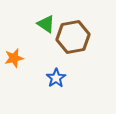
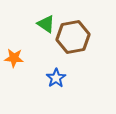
orange star: rotated 18 degrees clockwise
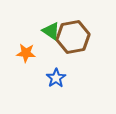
green triangle: moved 5 px right, 7 px down
orange star: moved 12 px right, 5 px up
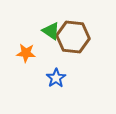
brown hexagon: rotated 16 degrees clockwise
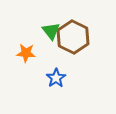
green triangle: rotated 18 degrees clockwise
brown hexagon: rotated 20 degrees clockwise
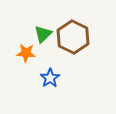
green triangle: moved 8 px left, 3 px down; rotated 24 degrees clockwise
blue star: moved 6 px left
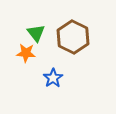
green triangle: moved 7 px left, 1 px up; rotated 24 degrees counterclockwise
blue star: moved 3 px right
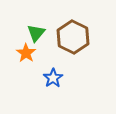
green triangle: rotated 18 degrees clockwise
orange star: rotated 30 degrees clockwise
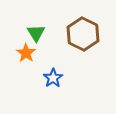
green triangle: rotated 12 degrees counterclockwise
brown hexagon: moved 10 px right, 3 px up
